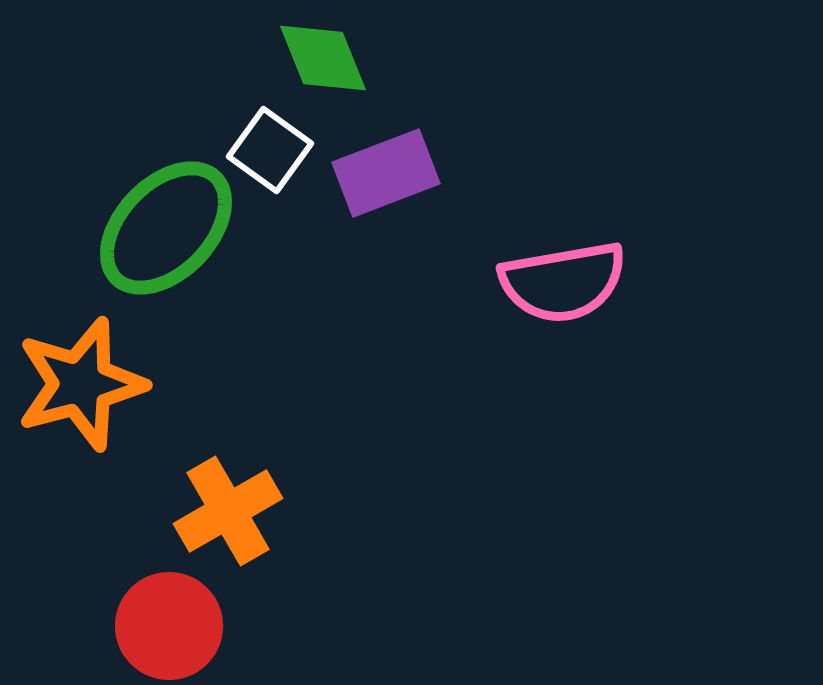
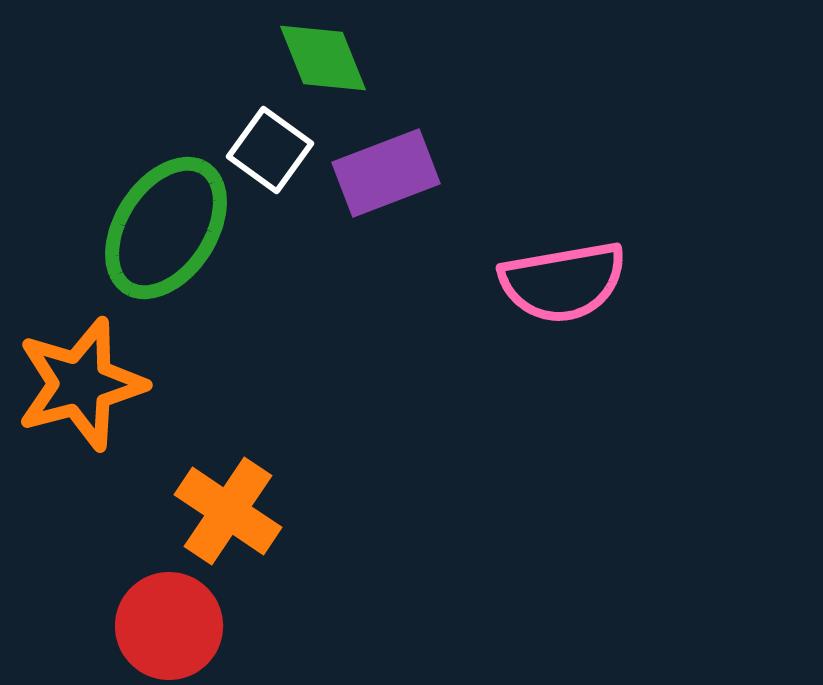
green ellipse: rotated 11 degrees counterclockwise
orange cross: rotated 26 degrees counterclockwise
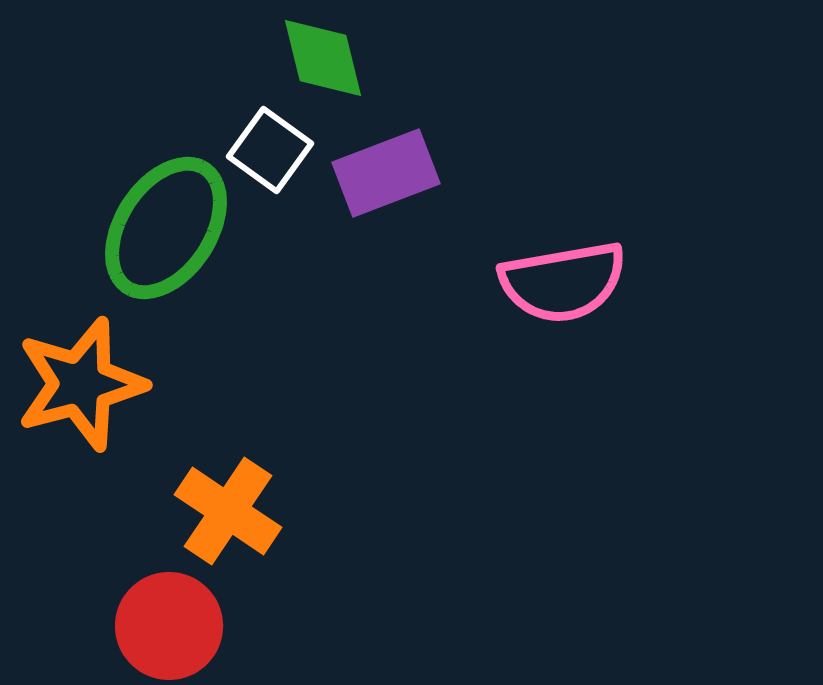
green diamond: rotated 8 degrees clockwise
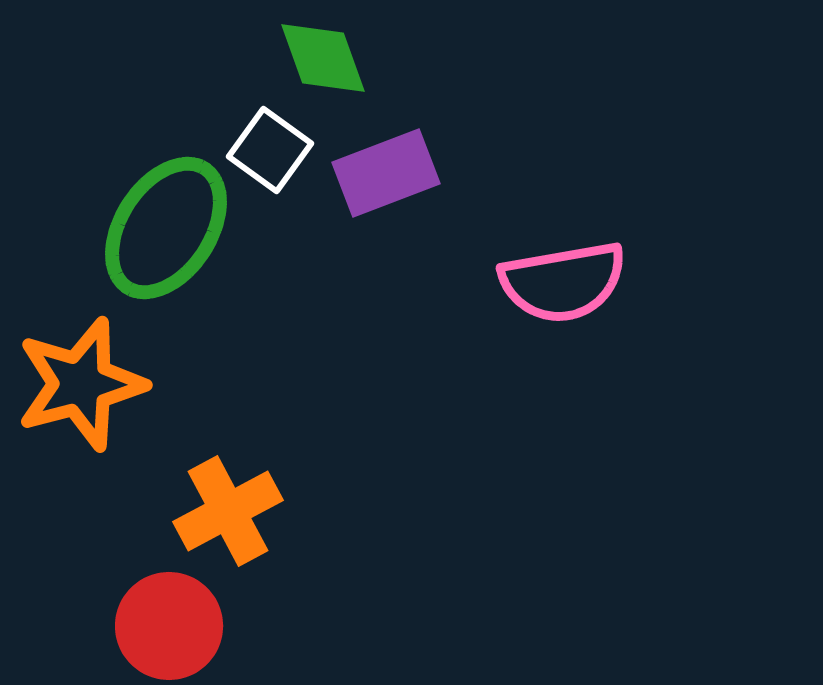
green diamond: rotated 6 degrees counterclockwise
orange cross: rotated 28 degrees clockwise
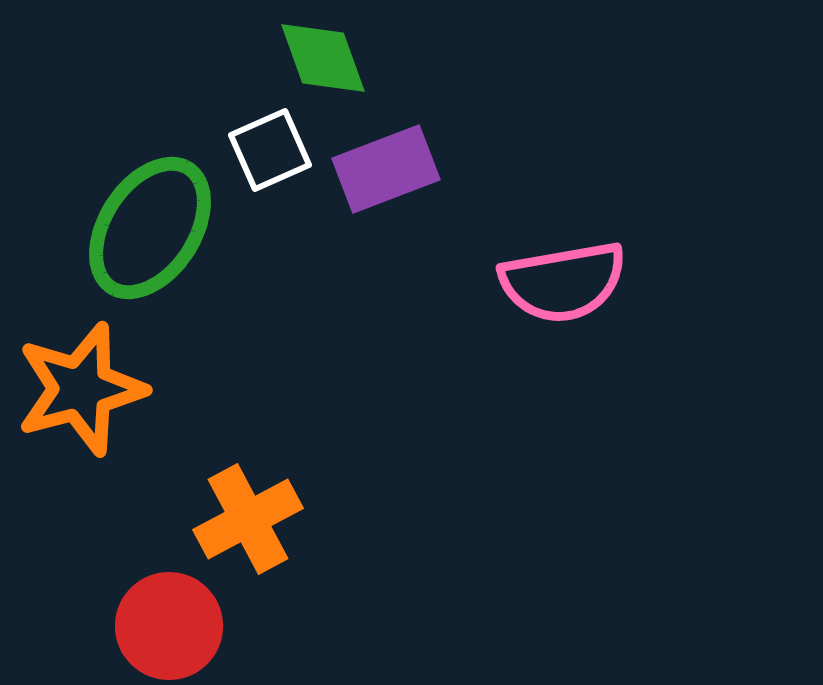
white square: rotated 30 degrees clockwise
purple rectangle: moved 4 px up
green ellipse: moved 16 px left
orange star: moved 5 px down
orange cross: moved 20 px right, 8 px down
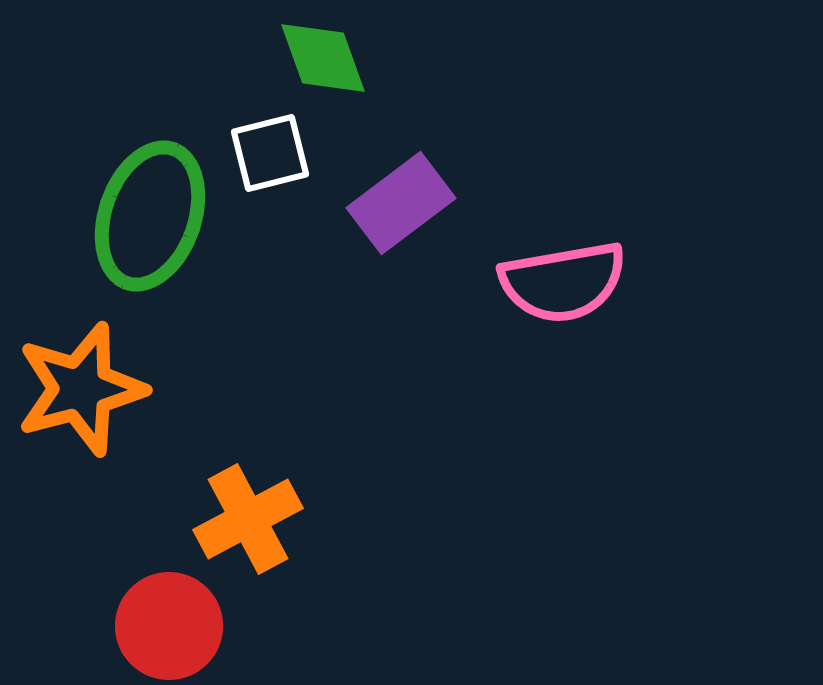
white square: moved 3 px down; rotated 10 degrees clockwise
purple rectangle: moved 15 px right, 34 px down; rotated 16 degrees counterclockwise
green ellipse: moved 12 px up; rotated 14 degrees counterclockwise
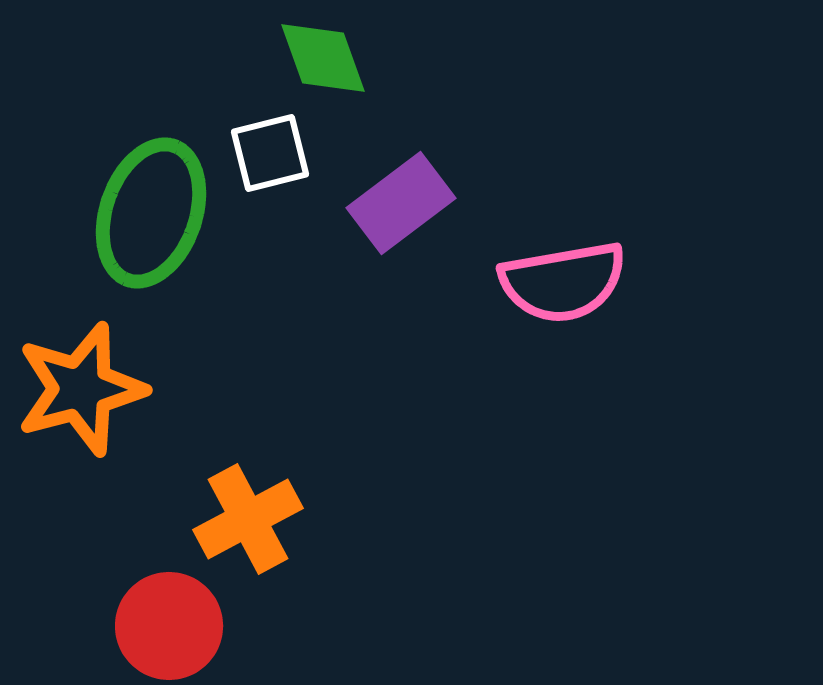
green ellipse: moved 1 px right, 3 px up
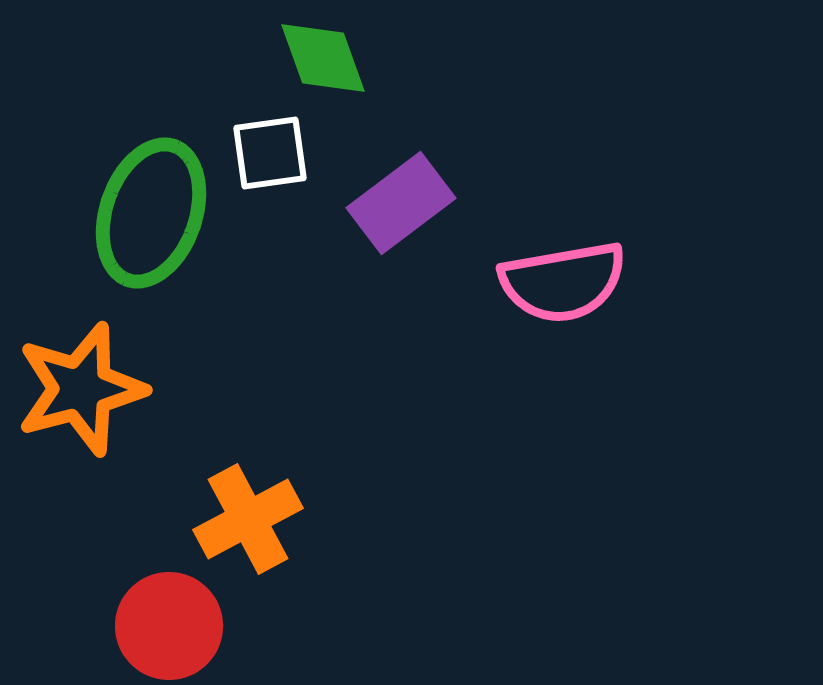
white square: rotated 6 degrees clockwise
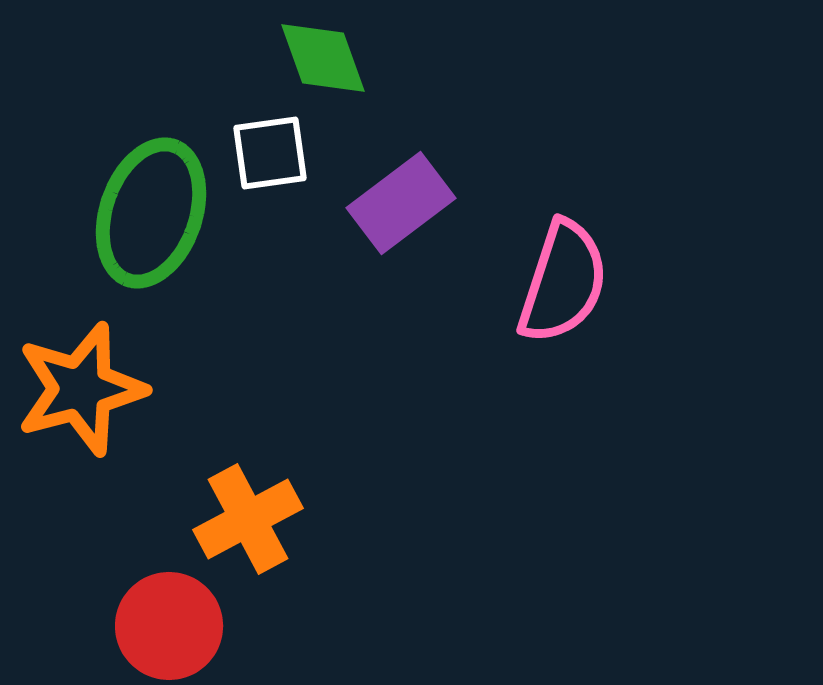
pink semicircle: rotated 62 degrees counterclockwise
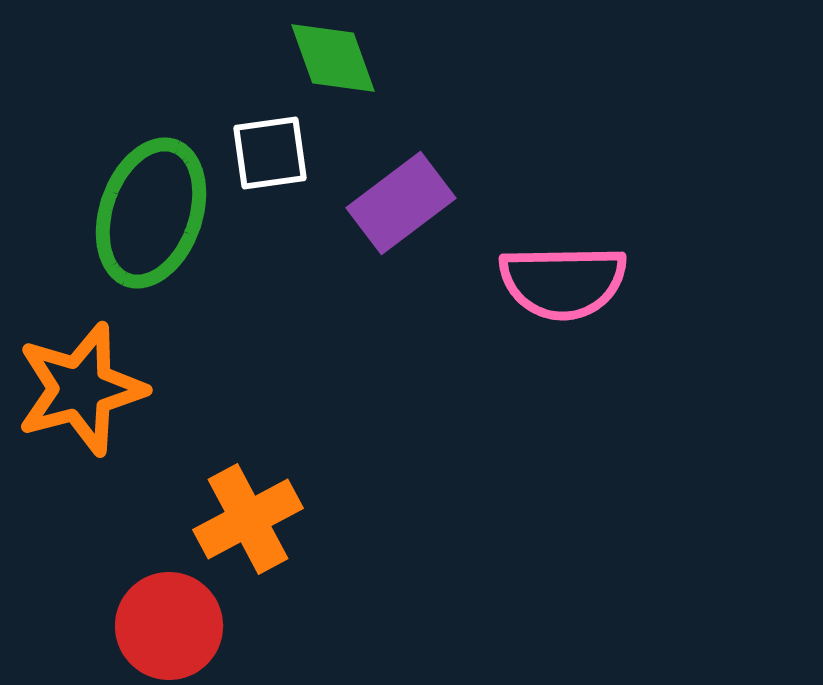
green diamond: moved 10 px right
pink semicircle: rotated 71 degrees clockwise
